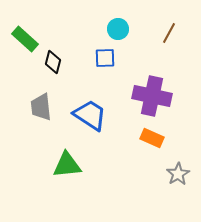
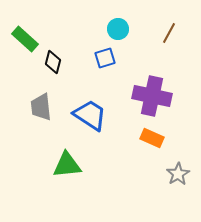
blue square: rotated 15 degrees counterclockwise
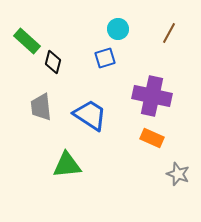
green rectangle: moved 2 px right, 2 px down
gray star: rotated 20 degrees counterclockwise
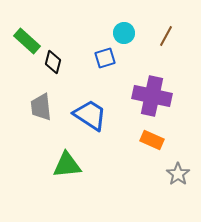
cyan circle: moved 6 px right, 4 px down
brown line: moved 3 px left, 3 px down
orange rectangle: moved 2 px down
gray star: rotated 15 degrees clockwise
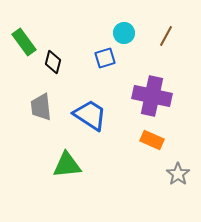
green rectangle: moved 3 px left, 1 px down; rotated 12 degrees clockwise
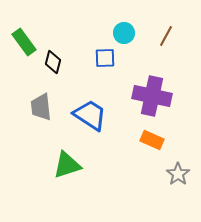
blue square: rotated 15 degrees clockwise
green triangle: rotated 12 degrees counterclockwise
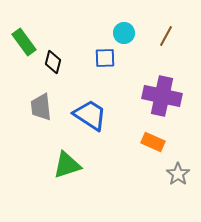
purple cross: moved 10 px right
orange rectangle: moved 1 px right, 2 px down
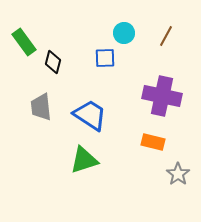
orange rectangle: rotated 10 degrees counterclockwise
green triangle: moved 17 px right, 5 px up
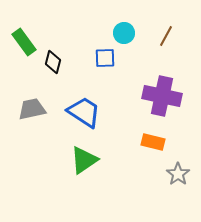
gray trapezoid: moved 9 px left, 2 px down; rotated 84 degrees clockwise
blue trapezoid: moved 6 px left, 3 px up
green triangle: rotated 16 degrees counterclockwise
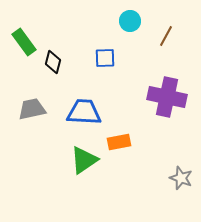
cyan circle: moved 6 px right, 12 px up
purple cross: moved 5 px right, 1 px down
blue trapezoid: rotated 30 degrees counterclockwise
orange rectangle: moved 34 px left; rotated 25 degrees counterclockwise
gray star: moved 3 px right, 4 px down; rotated 15 degrees counterclockwise
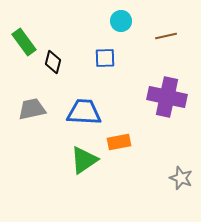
cyan circle: moved 9 px left
brown line: rotated 50 degrees clockwise
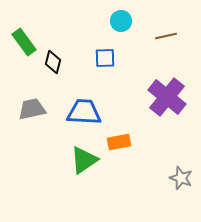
purple cross: rotated 27 degrees clockwise
